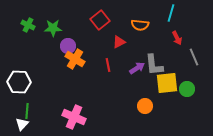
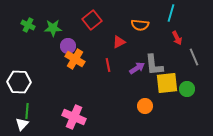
red square: moved 8 px left
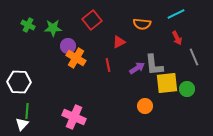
cyan line: moved 5 px right, 1 px down; rotated 48 degrees clockwise
orange semicircle: moved 2 px right, 1 px up
orange cross: moved 1 px right, 1 px up
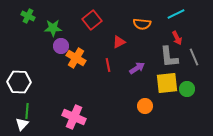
green cross: moved 9 px up
purple circle: moved 7 px left
gray L-shape: moved 15 px right, 8 px up
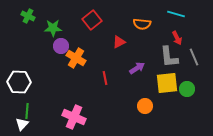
cyan line: rotated 42 degrees clockwise
red line: moved 3 px left, 13 px down
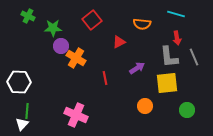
red arrow: rotated 16 degrees clockwise
green circle: moved 21 px down
pink cross: moved 2 px right, 2 px up
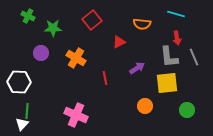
purple circle: moved 20 px left, 7 px down
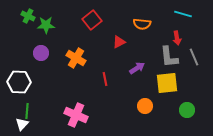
cyan line: moved 7 px right
green star: moved 7 px left, 3 px up
red line: moved 1 px down
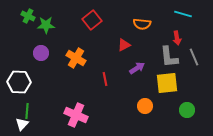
red triangle: moved 5 px right, 3 px down
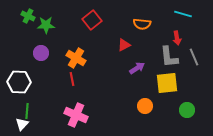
red line: moved 33 px left
